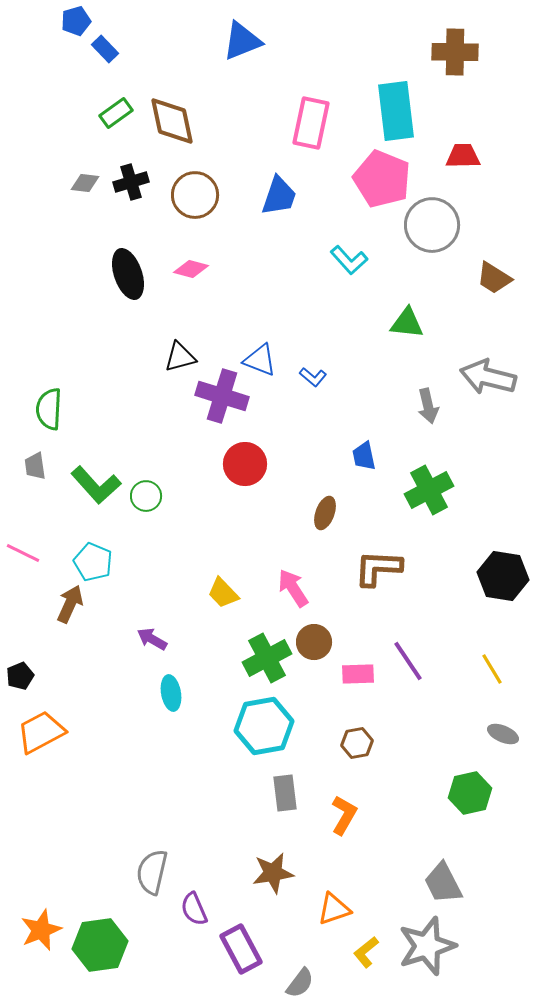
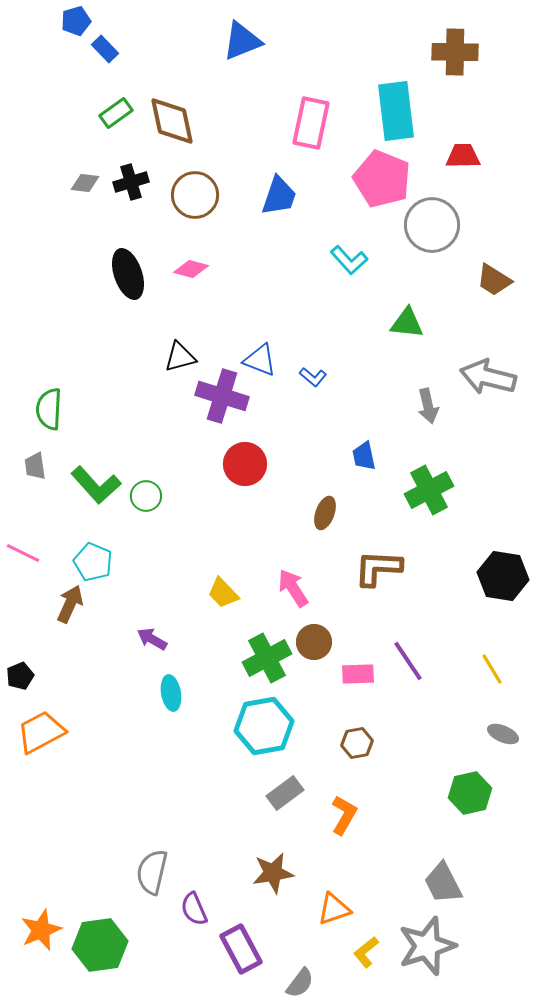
brown trapezoid at (494, 278): moved 2 px down
gray rectangle at (285, 793): rotated 60 degrees clockwise
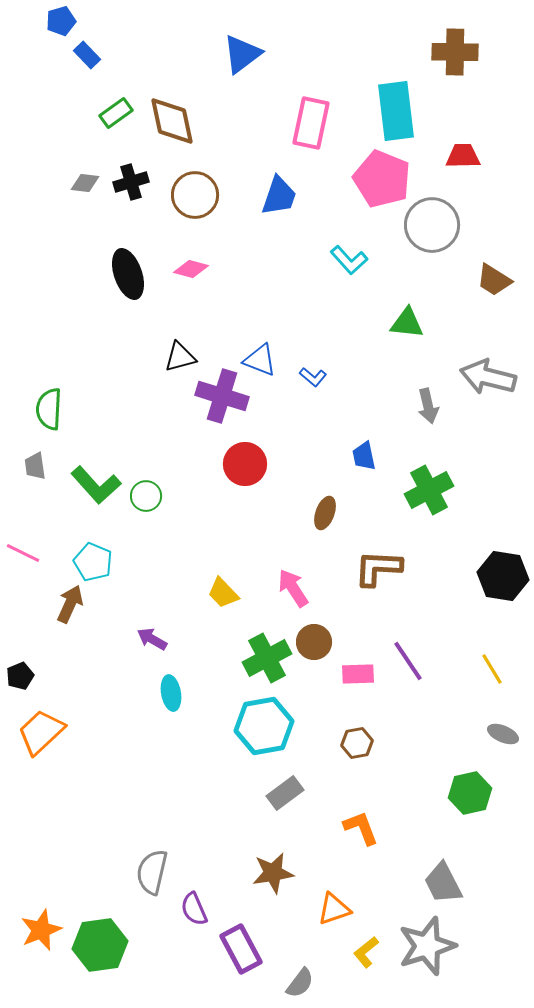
blue pentagon at (76, 21): moved 15 px left
blue triangle at (242, 41): moved 13 px down; rotated 15 degrees counterclockwise
blue rectangle at (105, 49): moved 18 px left, 6 px down
orange trapezoid at (41, 732): rotated 15 degrees counterclockwise
orange L-shape at (344, 815): moved 17 px right, 13 px down; rotated 51 degrees counterclockwise
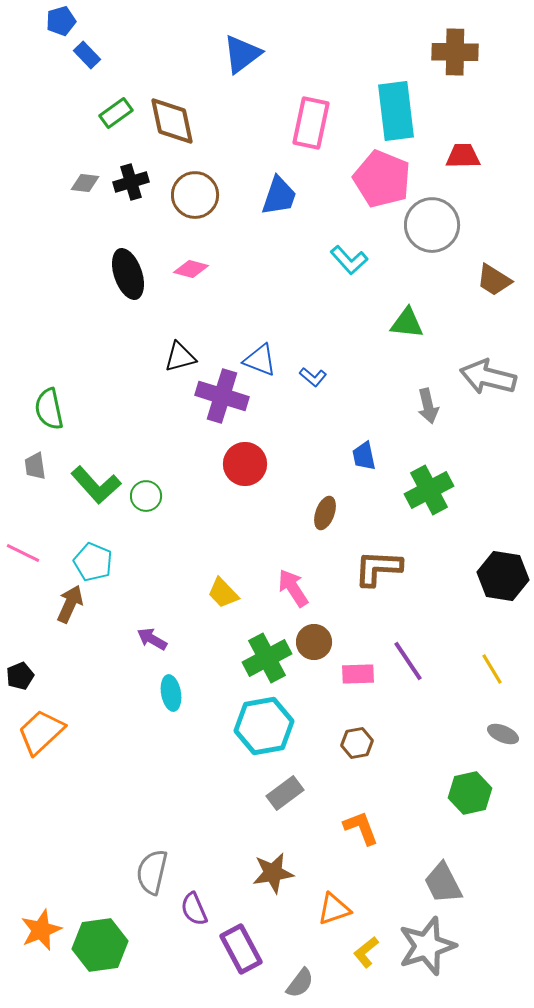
green semicircle at (49, 409): rotated 15 degrees counterclockwise
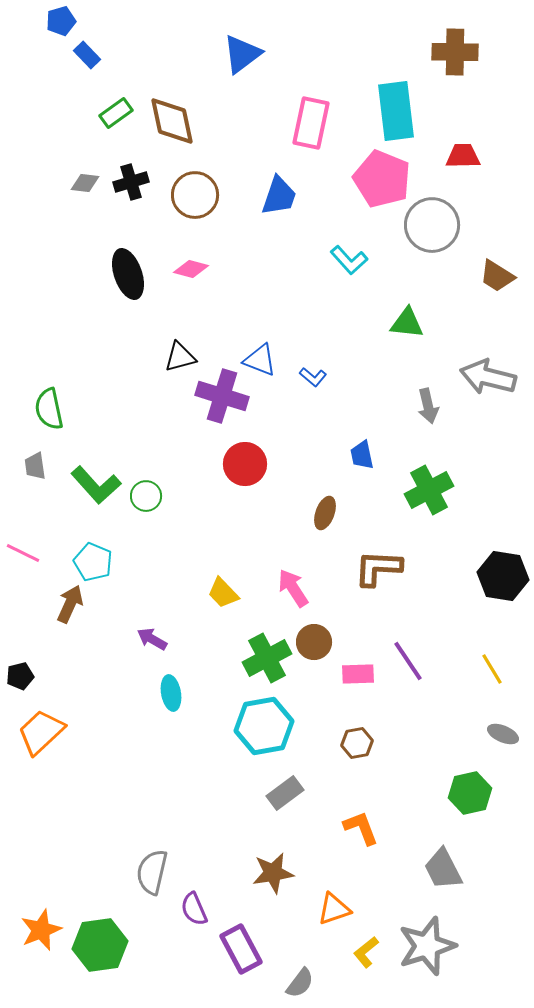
brown trapezoid at (494, 280): moved 3 px right, 4 px up
blue trapezoid at (364, 456): moved 2 px left, 1 px up
black pentagon at (20, 676): rotated 8 degrees clockwise
gray trapezoid at (443, 883): moved 14 px up
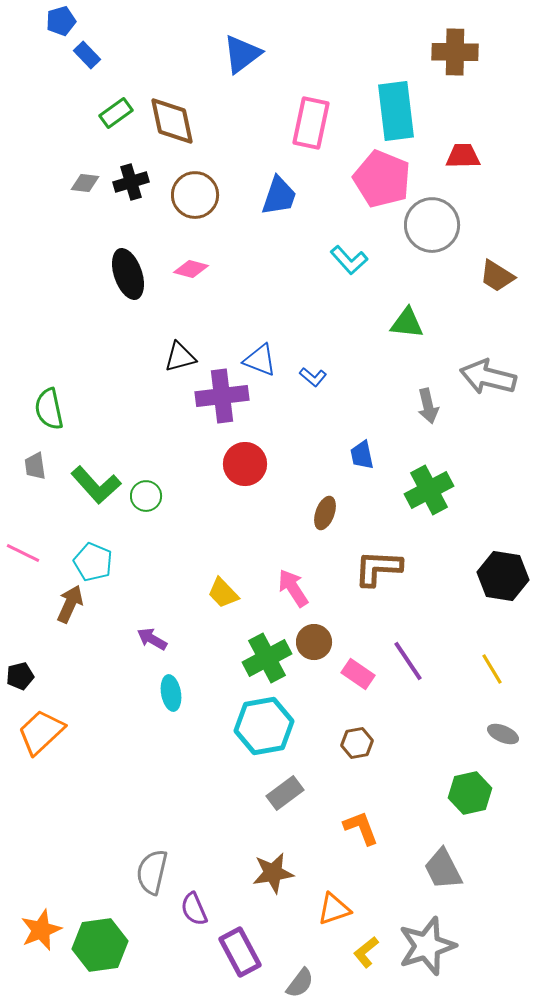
purple cross at (222, 396): rotated 24 degrees counterclockwise
pink rectangle at (358, 674): rotated 36 degrees clockwise
purple rectangle at (241, 949): moved 1 px left, 3 px down
